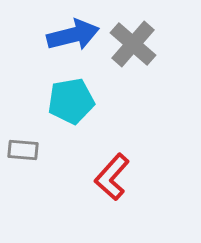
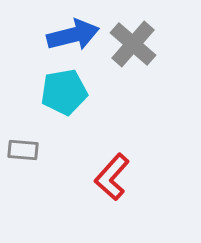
cyan pentagon: moved 7 px left, 9 px up
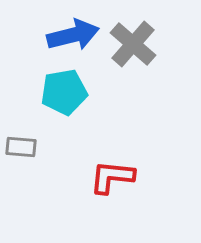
gray rectangle: moved 2 px left, 3 px up
red L-shape: rotated 54 degrees clockwise
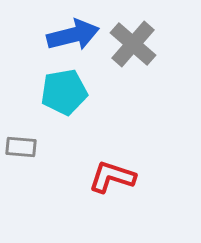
red L-shape: rotated 12 degrees clockwise
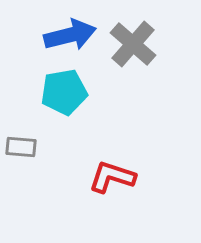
blue arrow: moved 3 px left
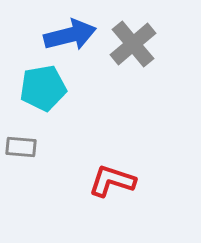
gray cross: rotated 9 degrees clockwise
cyan pentagon: moved 21 px left, 4 px up
red L-shape: moved 4 px down
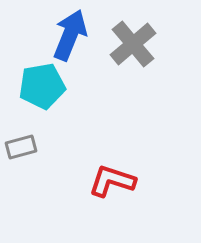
blue arrow: rotated 54 degrees counterclockwise
cyan pentagon: moved 1 px left, 2 px up
gray rectangle: rotated 20 degrees counterclockwise
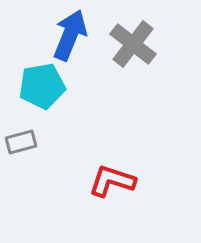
gray cross: rotated 12 degrees counterclockwise
gray rectangle: moved 5 px up
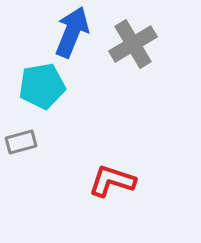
blue arrow: moved 2 px right, 3 px up
gray cross: rotated 21 degrees clockwise
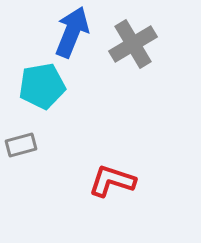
gray rectangle: moved 3 px down
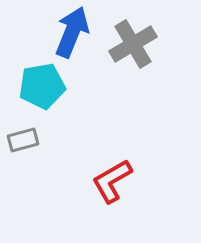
gray rectangle: moved 2 px right, 5 px up
red L-shape: rotated 48 degrees counterclockwise
